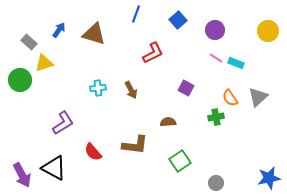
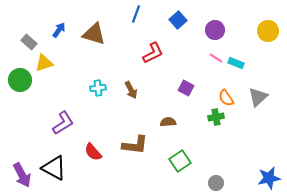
orange semicircle: moved 4 px left
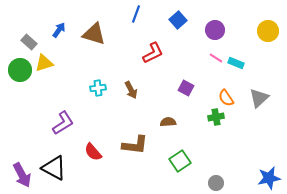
green circle: moved 10 px up
gray triangle: moved 1 px right, 1 px down
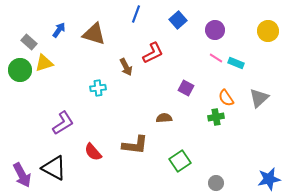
brown arrow: moved 5 px left, 23 px up
brown semicircle: moved 4 px left, 4 px up
blue star: moved 1 px down
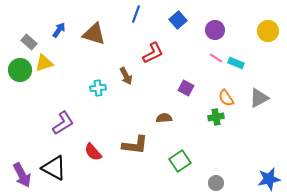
brown arrow: moved 9 px down
gray triangle: rotated 15 degrees clockwise
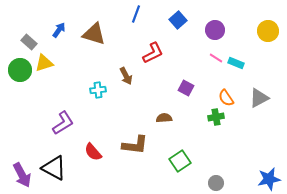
cyan cross: moved 2 px down
